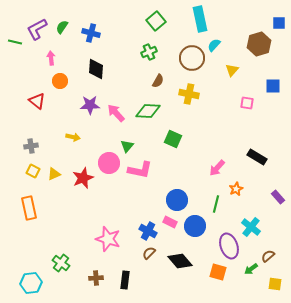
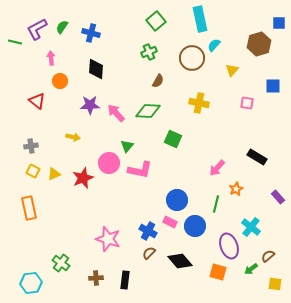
yellow cross at (189, 94): moved 10 px right, 9 px down
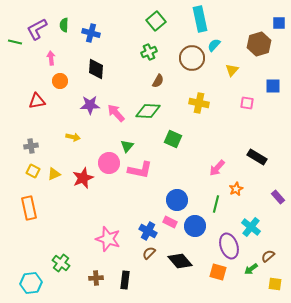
green semicircle at (62, 27): moved 2 px right, 2 px up; rotated 32 degrees counterclockwise
red triangle at (37, 101): rotated 48 degrees counterclockwise
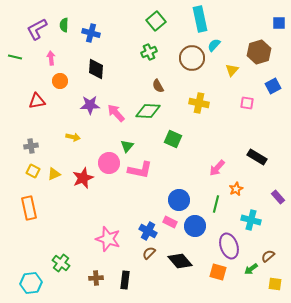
green line at (15, 42): moved 15 px down
brown hexagon at (259, 44): moved 8 px down
brown semicircle at (158, 81): moved 5 px down; rotated 120 degrees clockwise
blue square at (273, 86): rotated 28 degrees counterclockwise
blue circle at (177, 200): moved 2 px right
cyan cross at (251, 227): moved 7 px up; rotated 24 degrees counterclockwise
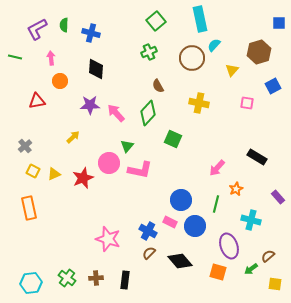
green diamond at (148, 111): moved 2 px down; rotated 50 degrees counterclockwise
yellow arrow at (73, 137): rotated 56 degrees counterclockwise
gray cross at (31, 146): moved 6 px left; rotated 32 degrees counterclockwise
blue circle at (179, 200): moved 2 px right
green cross at (61, 263): moved 6 px right, 15 px down
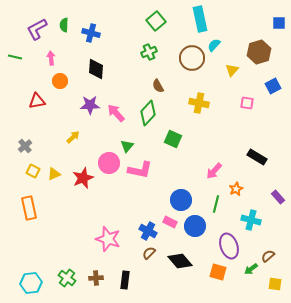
pink arrow at (217, 168): moved 3 px left, 3 px down
